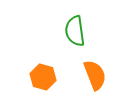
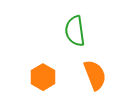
orange hexagon: rotated 15 degrees clockwise
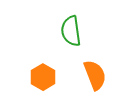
green semicircle: moved 4 px left
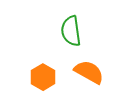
orange semicircle: moved 6 px left, 3 px up; rotated 40 degrees counterclockwise
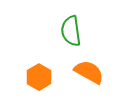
orange hexagon: moved 4 px left
